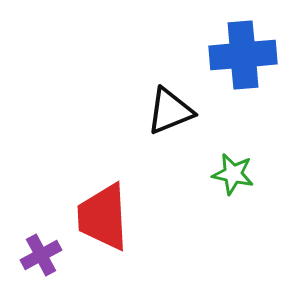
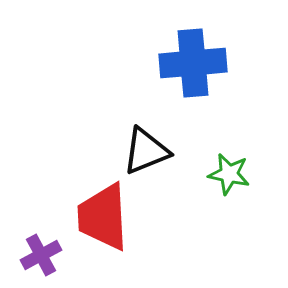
blue cross: moved 50 px left, 8 px down
black triangle: moved 24 px left, 40 px down
green star: moved 4 px left
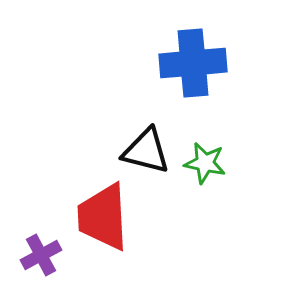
black triangle: rotated 36 degrees clockwise
green star: moved 24 px left, 11 px up
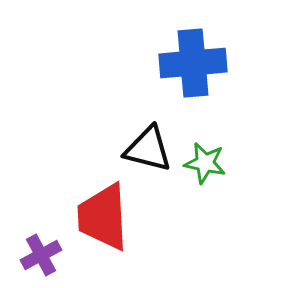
black triangle: moved 2 px right, 2 px up
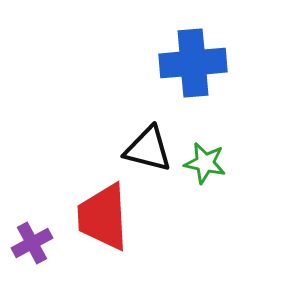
purple cross: moved 9 px left, 12 px up
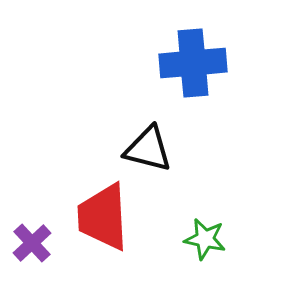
green star: moved 76 px down
purple cross: rotated 15 degrees counterclockwise
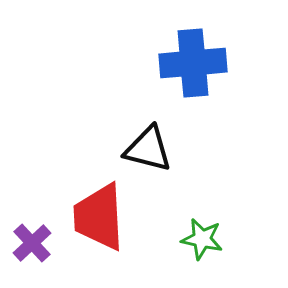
red trapezoid: moved 4 px left
green star: moved 3 px left
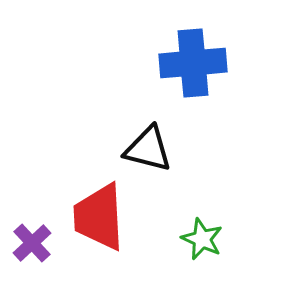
green star: rotated 12 degrees clockwise
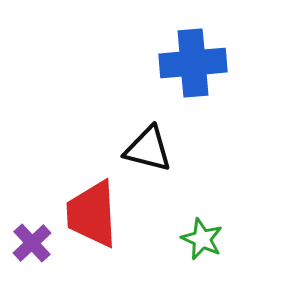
red trapezoid: moved 7 px left, 3 px up
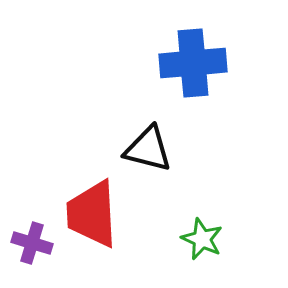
purple cross: rotated 30 degrees counterclockwise
